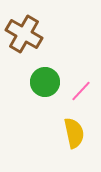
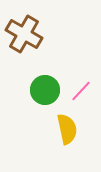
green circle: moved 8 px down
yellow semicircle: moved 7 px left, 4 px up
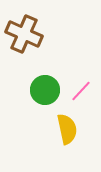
brown cross: rotated 6 degrees counterclockwise
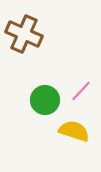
green circle: moved 10 px down
yellow semicircle: moved 7 px right, 2 px down; rotated 60 degrees counterclockwise
